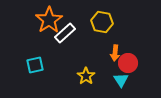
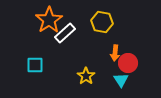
cyan square: rotated 12 degrees clockwise
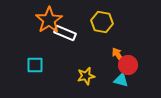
white rectangle: rotated 65 degrees clockwise
orange arrow: moved 3 px right, 2 px down; rotated 140 degrees clockwise
red circle: moved 2 px down
yellow star: rotated 24 degrees clockwise
cyan triangle: rotated 42 degrees counterclockwise
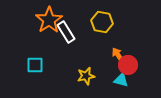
white rectangle: moved 1 px right, 1 px up; rotated 35 degrees clockwise
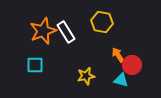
orange star: moved 6 px left, 11 px down; rotated 12 degrees clockwise
red circle: moved 4 px right
